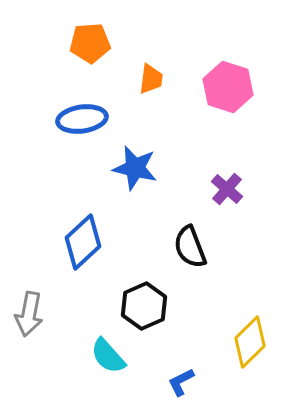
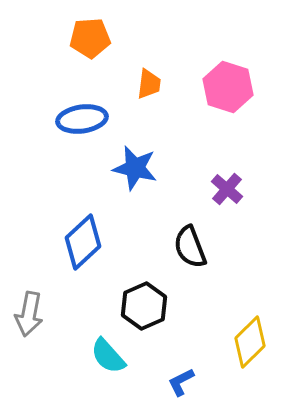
orange pentagon: moved 5 px up
orange trapezoid: moved 2 px left, 5 px down
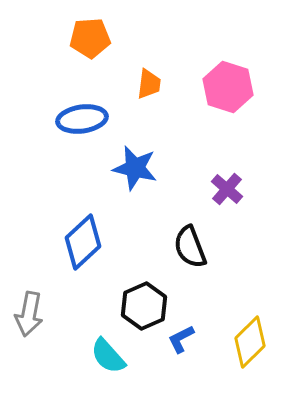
blue L-shape: moved 43 px up
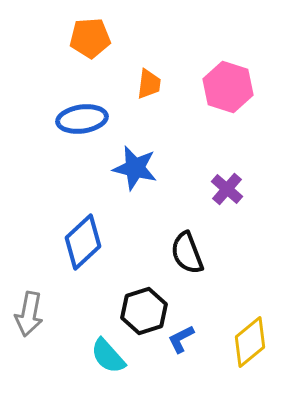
black semicircle: moved 3 px left, 6 px down
black hexagon: moved 5 px down; rotated 6 degrees clockwise
yellow diamond: rotated 6 degrees clockwise
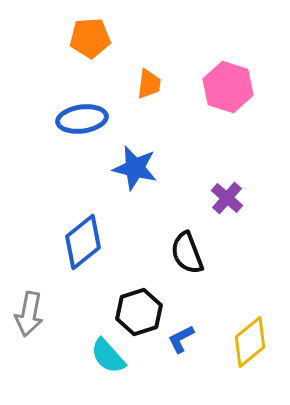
purple cross: moved 9 px down
blue diamond: rotated 4 degrees clockwise
black hexagon: moved 5 px left, 1 px down
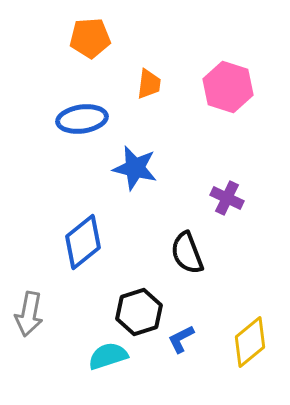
purple cross: rotated 16 degrees counterclockwise
cyan semicircle: rotated 114 degrees clockwise
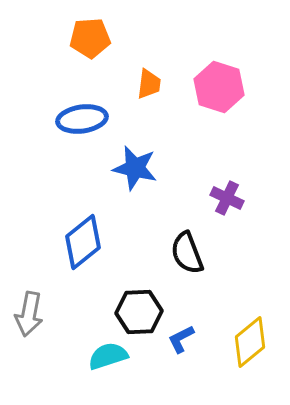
pink hexagon: moved 9 px left
black hexagon: rotated 15 degrees clockwise
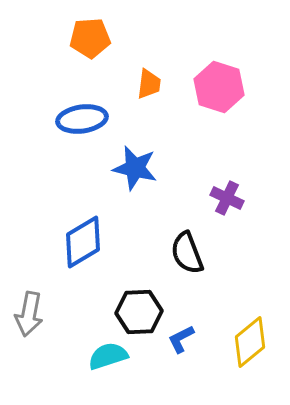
blue diamond: rotated 8 degrees clockwise
